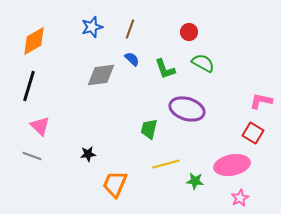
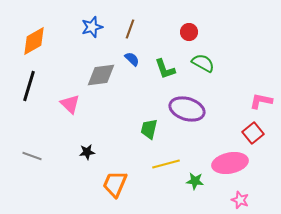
pink triangle: moved 30 px right, 22 px up
red square: rotated 20 degrees clockwise
black star: moved 1 px left, 2 px up
pink ellipse: moved 2 px left, 2 px up
pink star: moved 2 px down; rotated 24 degrees counterclockwise
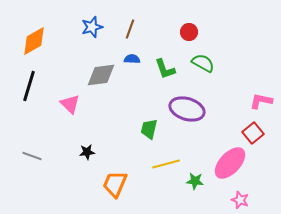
blue semicircle: rotated 42 degrees counterclockwise
pink ellipse: rotated 36 degrees counterclockwise
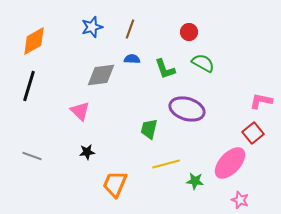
pink triangle: moved 10 px right, 7 px down
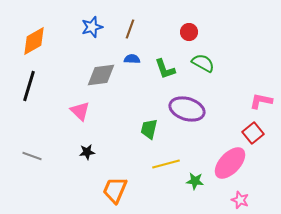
orange trapezoid: moved 6 px down
